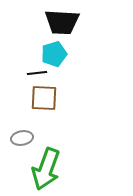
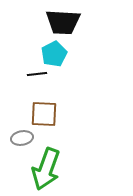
black trapezoid: moved 1 px right
cyan pentagon: rotated 10 degrees counterclockwise
black line: moved 1 px down
brown square: moved 16 px down
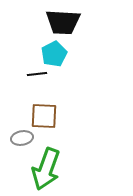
brown square: moved 2 px down
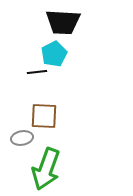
black line: moved 2 px up
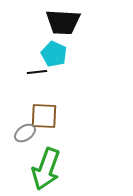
cyan pentagon: rotated 20 degrees counterclockwise
gray ellipse: moved 3 px right, 5 px up; rotated 25 degrees counterclockwise
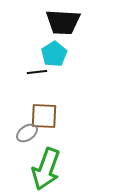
cyan pentagon: rotated 15 degrees clockwise
gray ellipse: moved 2 px right
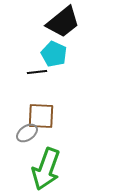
black trapezoid: rotated 42 degrees counterclockwise
cyan pentagon: rotated 15 degrees counterclockwise
brown square: moved 3 px left
